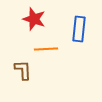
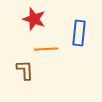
blue rectangle: moved 4 px down
brown L-shape: moved 2 px right
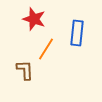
blue rectangle: moved 2 px left
orange line: rotated 55 degrees counterclockwise
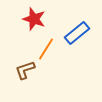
blue rectangle: rotated 45 degrees clockwise
brown L-shape: rotated 105 degrees counterclockwise
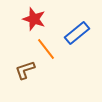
orange line: rotated 70 degrees counterclockwise
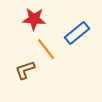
red star: rotated 15 degrees counterclockwise
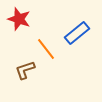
red star: moved 15 px left; rotated 15 degrees clockwise
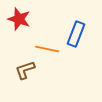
blue rectangle: moved 1 px left, 1 px down; rotated 30 degrees counterclockwise
orange line: moved 1 px right; rotated 40 degrees counterclockwise
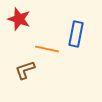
blue rectangle: rotated 10 degrees counterclockwise
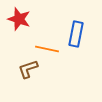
brown L-shape: moved 3 px right, 1 px up
